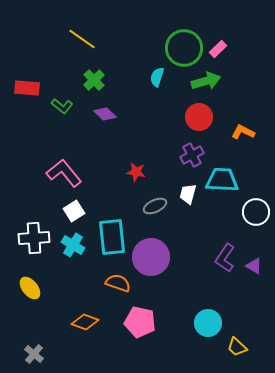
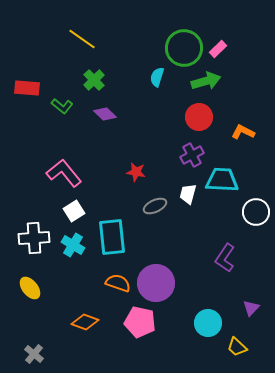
purple circle: moved 5 px right, 26 px down
purple triangle: moved 3 px left, 42 px down; rotated 42 degrees clockwise
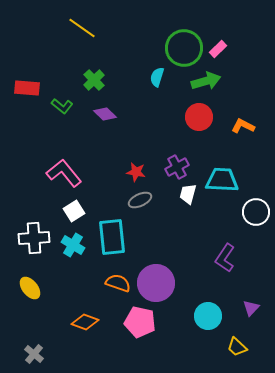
yellow line: moved 11 px up
orange L-shape: moved 6 px up
purple cross: moved 15 px left, 12 px down
gray ellipse: moved 15 px left, 6 px up
cyan circle: moved 7 px up
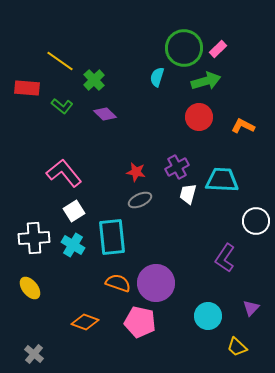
yellow line: moved 22 px left, 33 px down
white circle: moved 9 px down
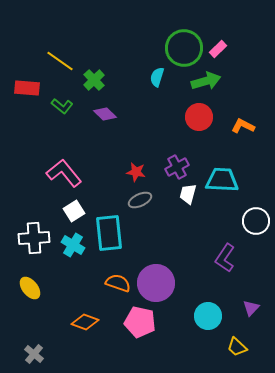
cyan rectangle: moved 3 px left, 4 px up
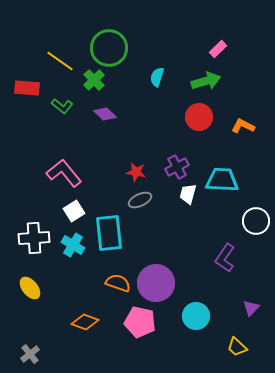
green circle: moved 75 px left
cyan circle: moved 12 px left
gray cross: moved 4 px left; rotated 12 degrees clockwise
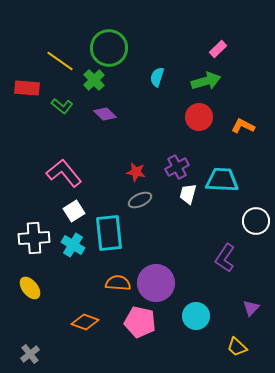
orange semicircle: rotated 15 degrees counterclockwise
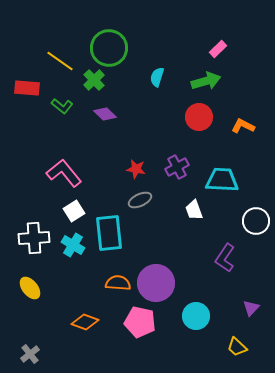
red star: moved 3 px up
white trapezoid: moved 6 px right, 16 px down; rotated 35 degrees counterclockwise
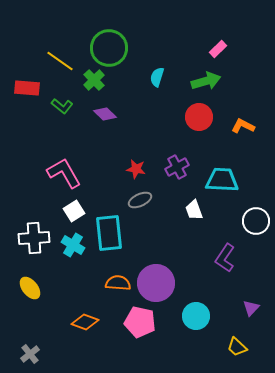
pink L-shape: rotated 9 degrees clockwise
